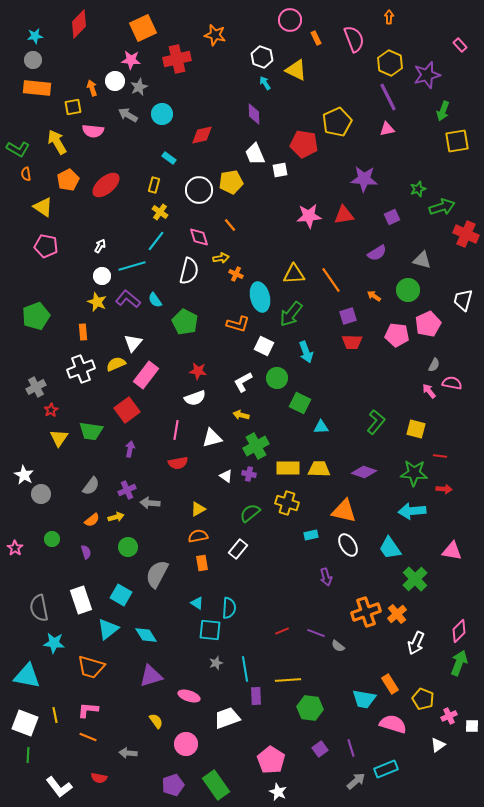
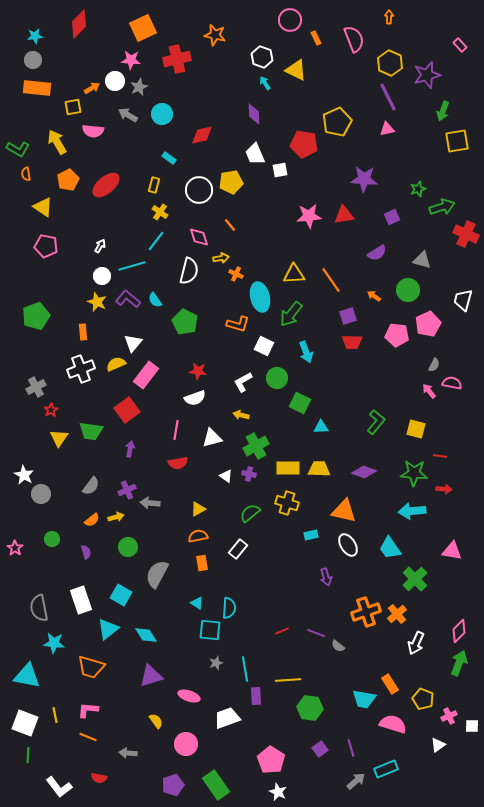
orange arrow at (92, 88): rotated 77 degrees clockwise
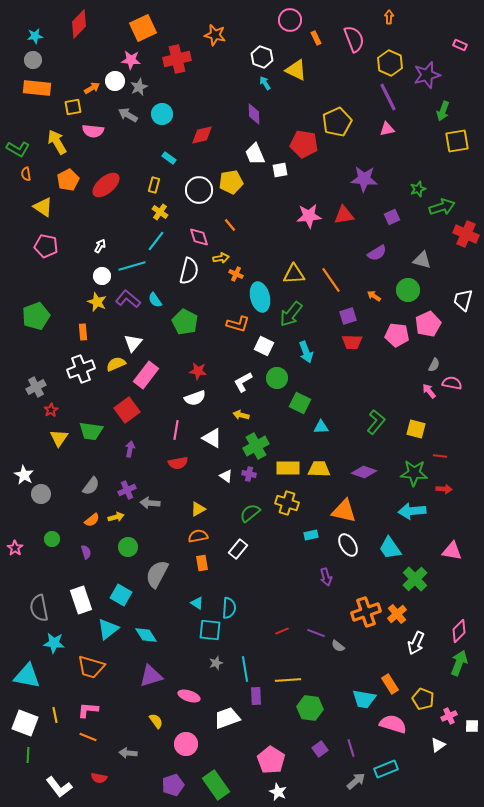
pink rectangle at (460, 45): rotated 24 degrees counterclockwise
white triangle at (212, 438): rotated 45 degrees clockwise
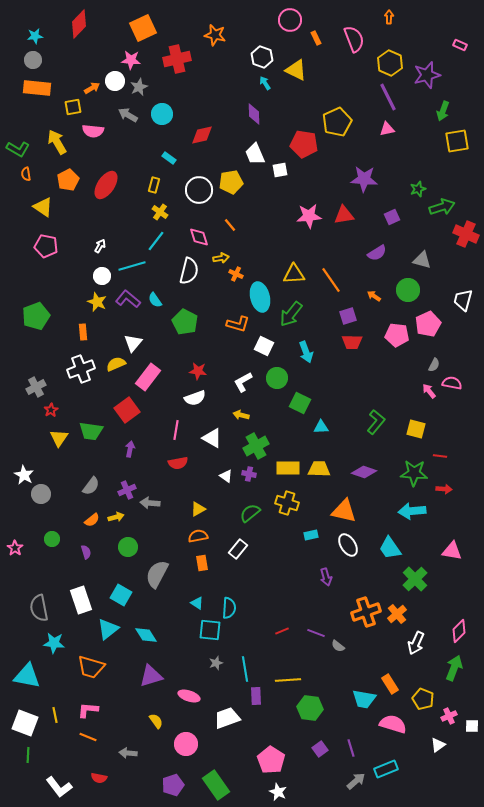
red ellipse at (106, 185): rotated 16 degrees counterclockwise
pink rectangle at (146, 375): moved 2 px right, 2 px down
green arrow at (459, 663): moved 5 px left, 5 px down
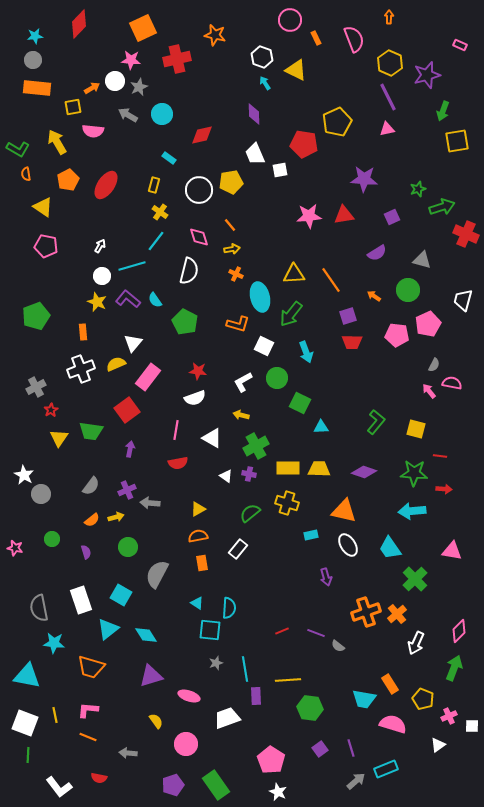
yellow arrow at (221, 258): moved 11 px right, 9 px up
pink star at (15, 548): rotated 21 degrees counterclockwise
